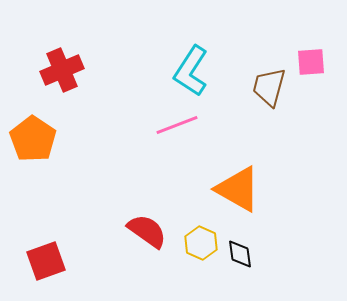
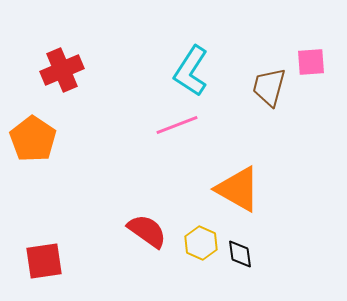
red square: moved 2 px left; rotated 12 degrees clockwise
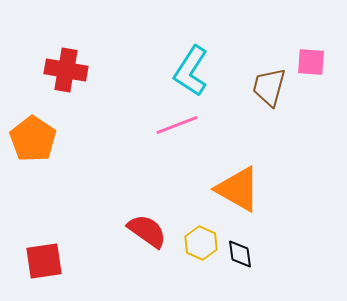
pink square: rotated 8 degrees clockwise
red cross: moved 4 px right; rotated 33 degrees clockwise
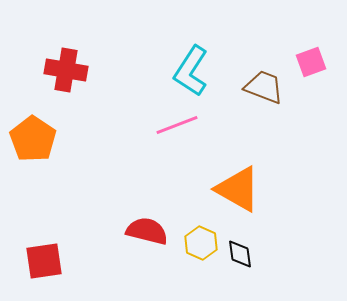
pink square: rotated 24 degrees counterclockwise
brown trapezoid: moved 5 px left; rotated 96 degrees clockwise
red semicircle: rotated 21 degrees counterclockwise
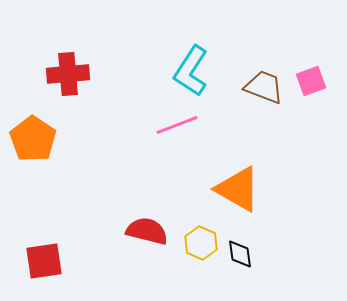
pink square: moved 19 px down
red cross: moved 2 px right, 4 px down; rotated 15 degrees counterclockwise
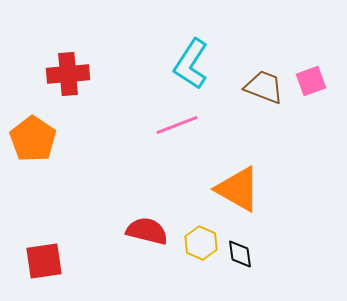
cyan L-shape: moved 7 px up
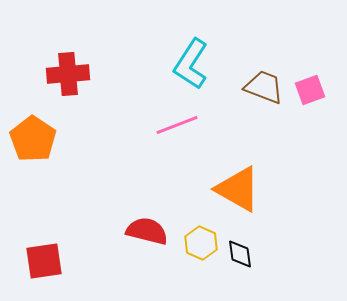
pink square: moved 1 px left, 9 px down
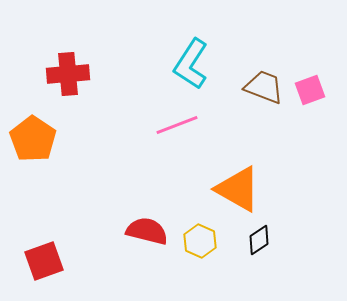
yellow hexagon: moved 1 px left, 2 px up
black diamond: moved 19 px right, 14 px up; rotated 64 degrees clockwise
red square: rotated 12 degrees counterclockwise
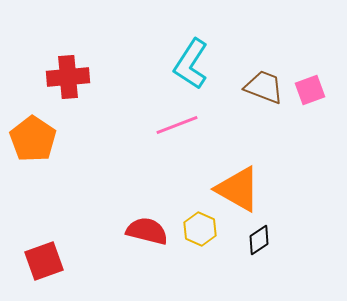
red cross: moved 3 px down
yellow hexagon: moved 12 px up
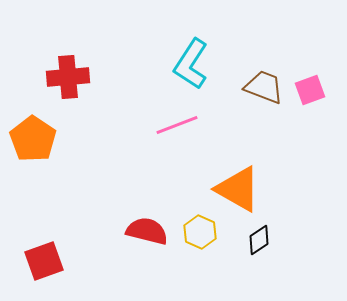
yellow hexagon: moved 3 px down
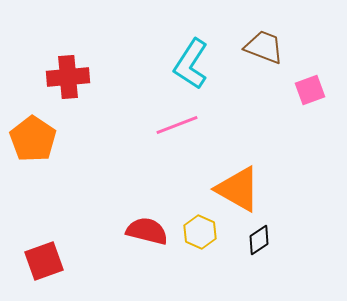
brown trapezoid: moved 40 px up
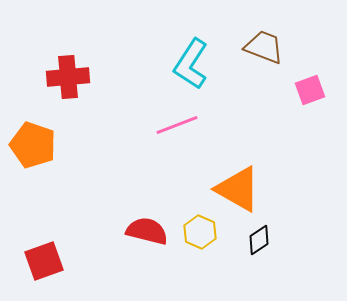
orange pentagon: moved 6 px down; rotated 15 degrees counterclockwise
